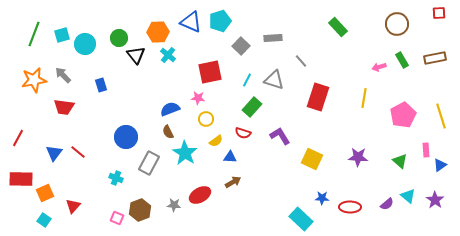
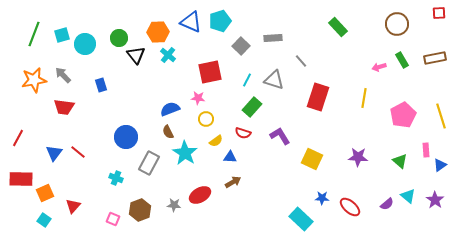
red ellipse at (350, 207): rotated 40 degrees clockwise
pink square at (117, 218): moved 4 px left, 1 px down
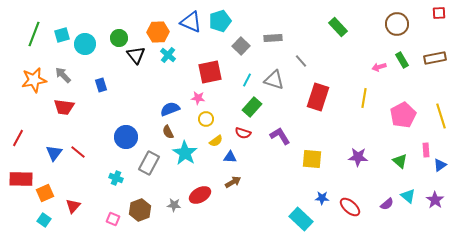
yellow square at (312, 159): rotated 20 degrees counterclockwise
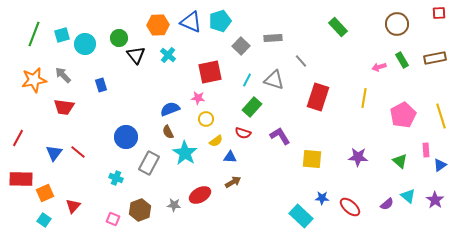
orange hexagon at (158, 32): moved 7 px up
cyan rectangle at (301, 219): moved 3 px up
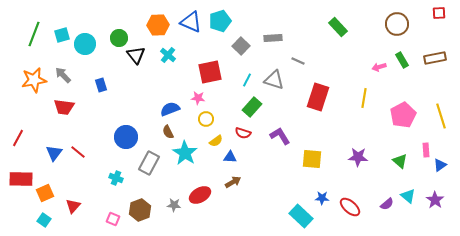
gray line at (301, 61): moved 3 px left; rotated 24 degrees counterclockwise
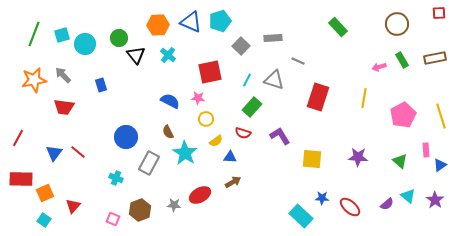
blue semicircle at (170, 109): moved 8 px up; rotated 48 degrees clockwise
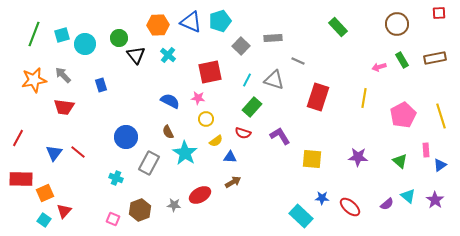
red triangle at (73, 206): moved 9 px left, 5 px down
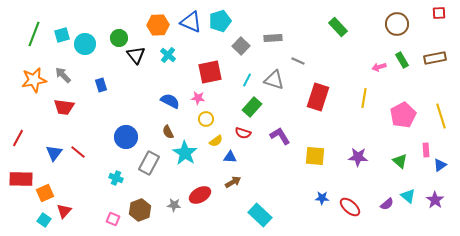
yellow square at (312, 159): moved 3 px right, 3 px up
cyan rectangle at (301, 216): moved 41 px left, 1 px up
